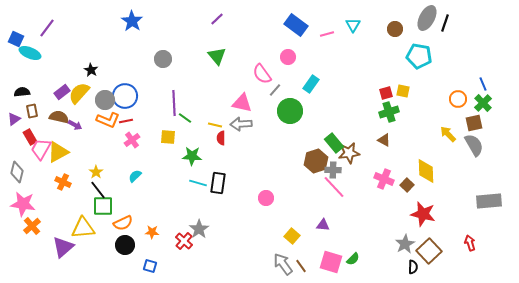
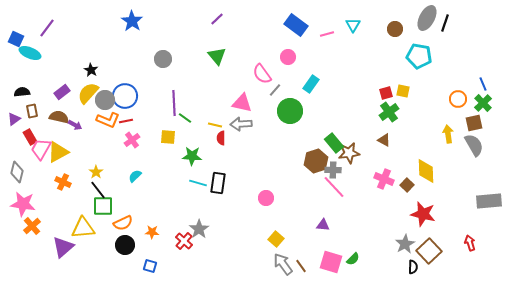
yellow semicircle at (79, 93): moved 9 px right
green cross at (389, 112): rotated 18 degrees counterclockwise
yellow arrow at (448, 134): rotated 36 degrees clockwise
yellow square at (292, 236): moved 16 px left, 3 px down
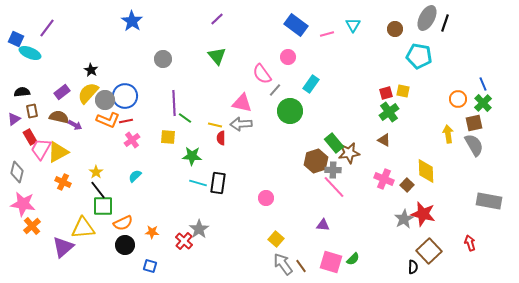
gray rectangle at (489, 201): rotated 15 degrees clockwise
gray star at (405, 244): moved 1 px left, 25 px up
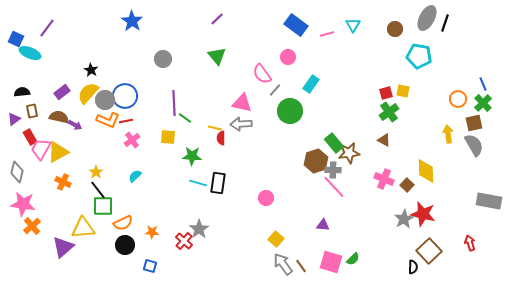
yellow line at (215, 125): moved 3 px down
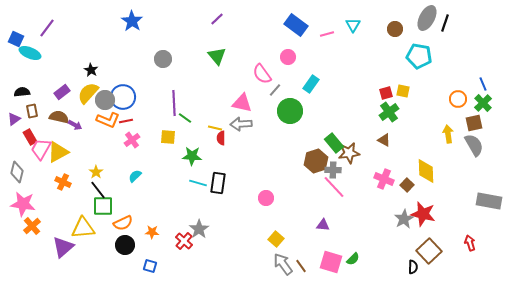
blue circle at (125, 96): moved 2 px left, 1 px down
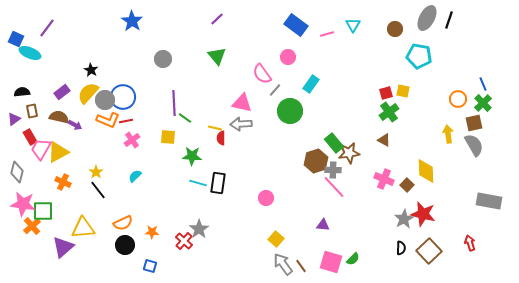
black line at (445, 23): moved 4 px right, 3 px up
green square at (103, 206): moved 60 px left, 5 px down
black semicircle at (413, 267): moved 12 px left, 19 px up
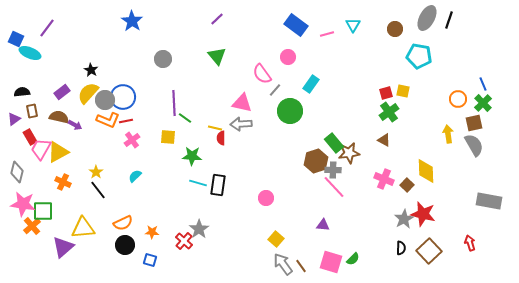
black rectangle at (218, 183): moved 2 px down
blue square at (150, 266): moved 6 px up
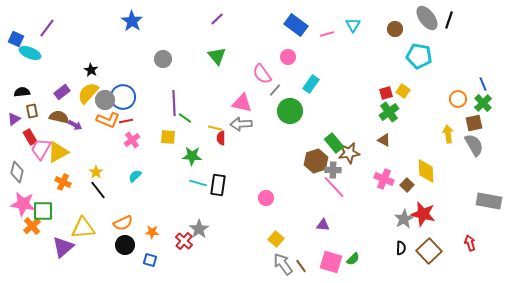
gray ellipse at (427, 18): rotated 65 degrees counterclockwise
yellow square at (403, 91): rotated 24 degrees clockwise
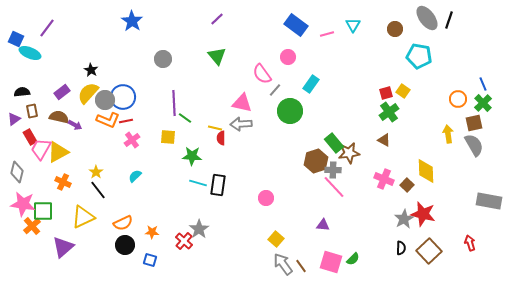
yellow triangle at (83, 228): moved 11 px up; rotated 20 degrees counterclockwise
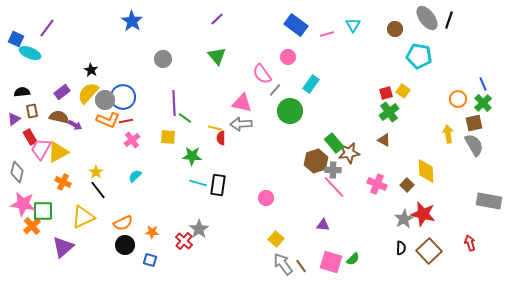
pink cross at (384, 179): moved 7 px left, 5 px down
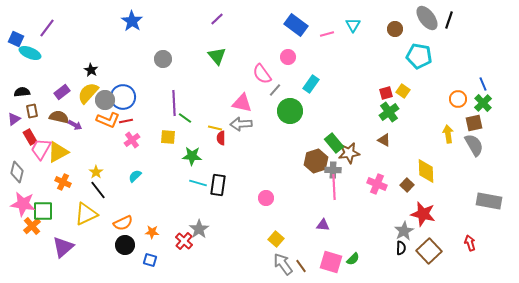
pink line at (334, 187): rotated 40 degrees clockwise
yellow triangle at (83, 217): moved 3 px right, 3 px up
gray star at (404, 219): moved 12 px down
